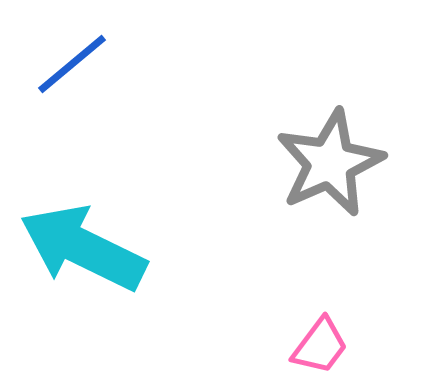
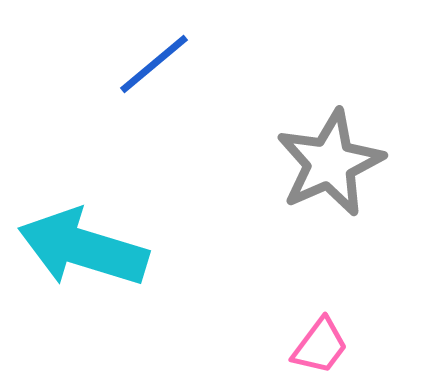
blue line: moved 82 px right
cyan arrow: rotated 9 degrees counterclockwise
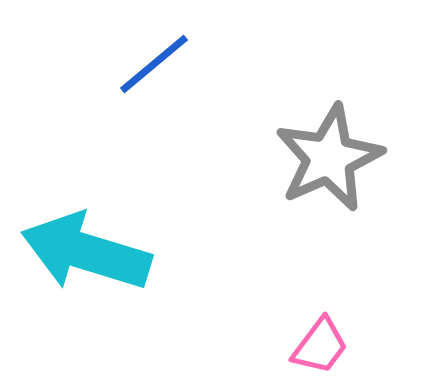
gray star: moved 1 px left, 5 px up
cyan arrow: moved 3 px right, 4 px down
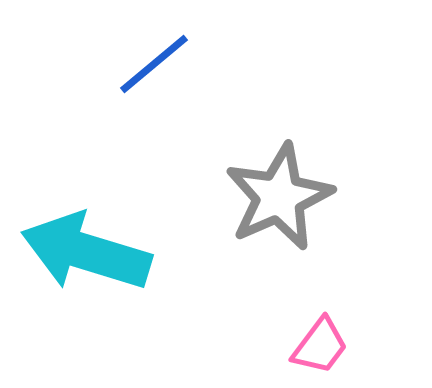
gray star: moved 50 px left, 39 px down
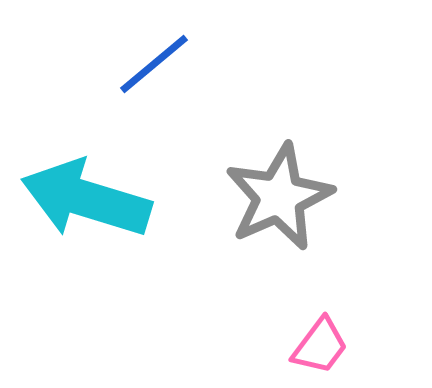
cyan arrow: moved 53 px up
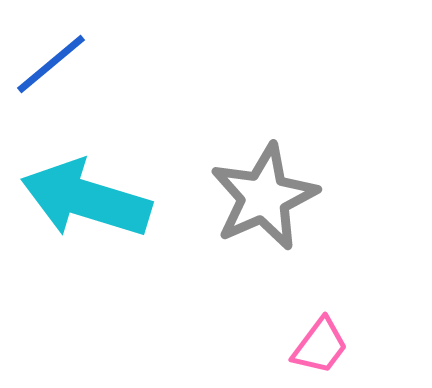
blue line: moved 103 px left
gray star: moved 15 px left
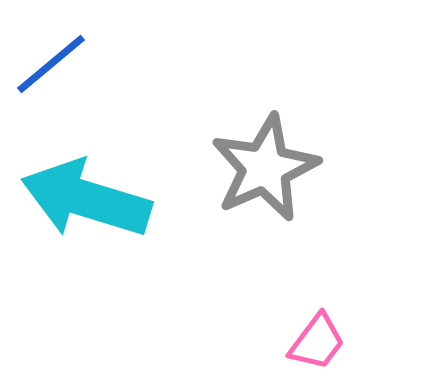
gray star: moved 1 px right, 29 px up
pink trapezoid: moved 3 px left, 4 px up
